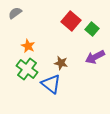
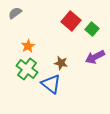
orange star: rotated 16 degrees clockwise
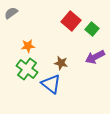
gray semicircle: moved 4 px left
orange star: rotated 24 degrees clockwise
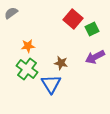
red square: moved 2 px right, 2 px up
green square: rotated 24 degrees clockwise
blue triangle: rotated 20 degrees clockwise
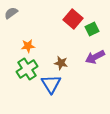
green cross: rotated 20 degrees clockwise
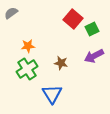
purple arrow: moved 1 px left, 1 px up
blue triangle: moved 1 px right, 10 px down
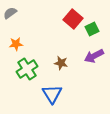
gray semicircle: moved 1 px left
orange star: moved 12 px left, 2 px up
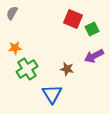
gray semicircle: moved 2 px right; rotated 24 degrees counterclockwise
red square: rotated 18 degrees counterclockwise
orange star: moved 1 px left, 4 px down
brown star: moved 6 px right, 6 px down
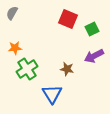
red square: moved 5 px left
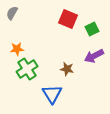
orange star: moved 2 px right, 1 px down
